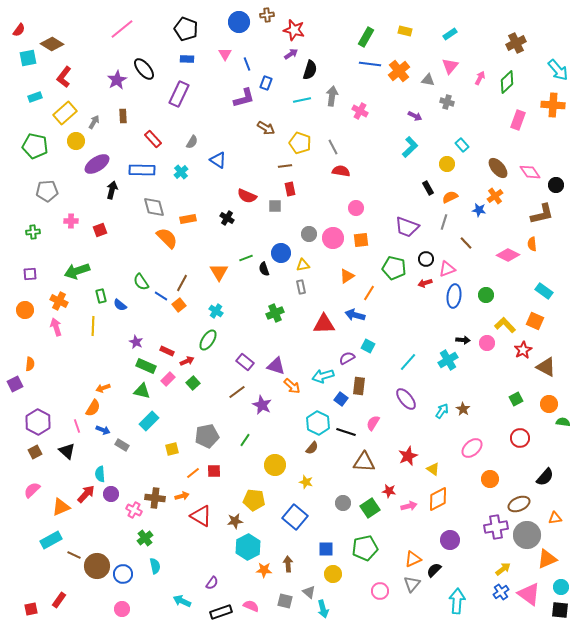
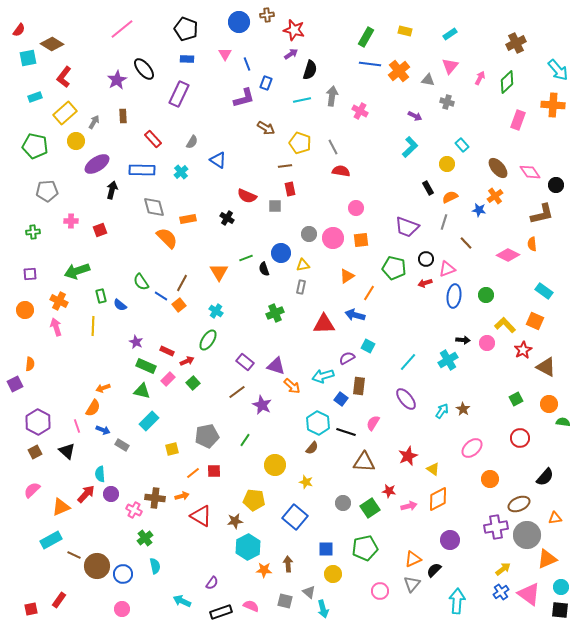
gray rectangle at (301, 287): rotated 24 degrees clockwise
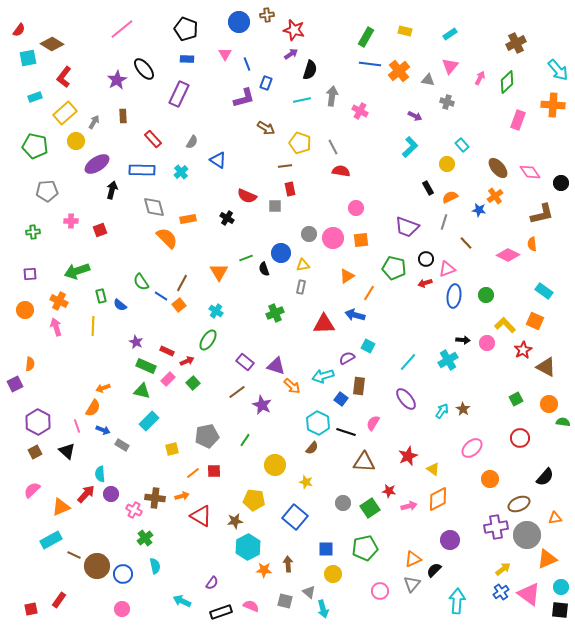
black circle at (556, 185): moved 5 px right, 2 px up
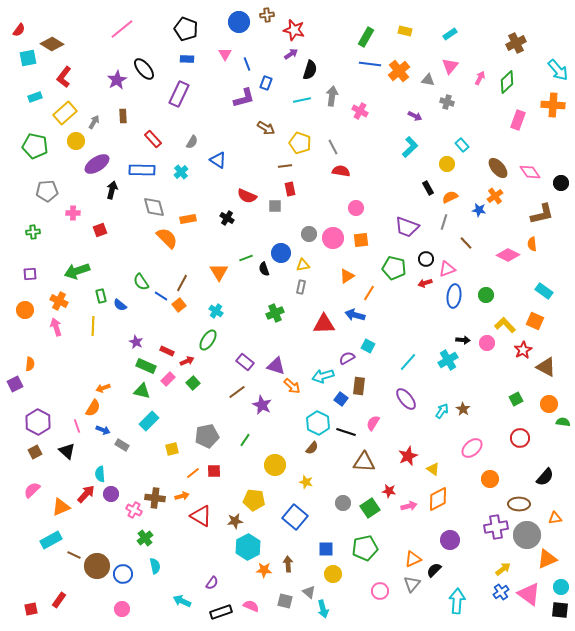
pink cross at (71, 221): moved 2 px right, 8 px up
brown ellipse at (519, 504): rotated 25 degrees clockwise
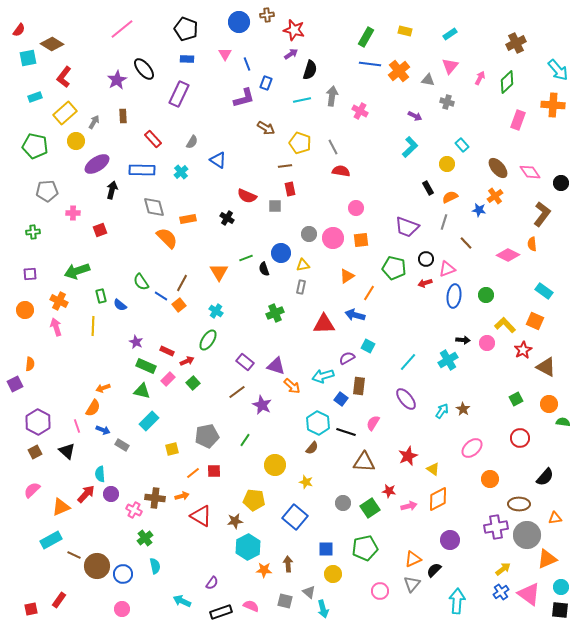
brown L-shape at (542, 214): rotated 40 degrees counterclockwise
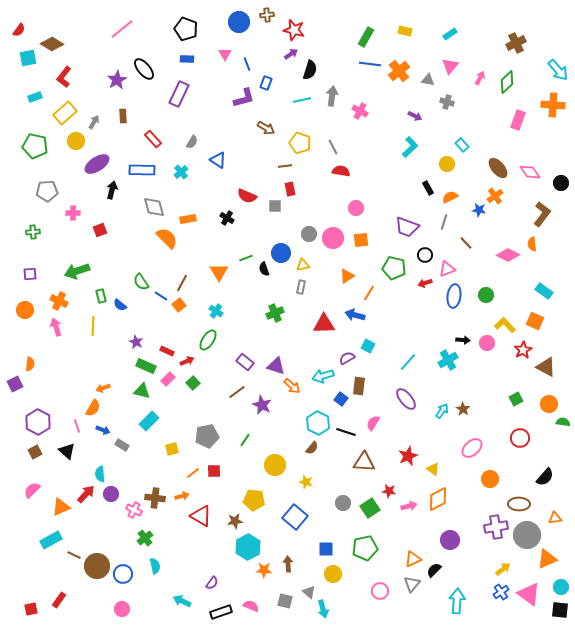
black circle at (426, 259): moved 1 px left, 4 px up
